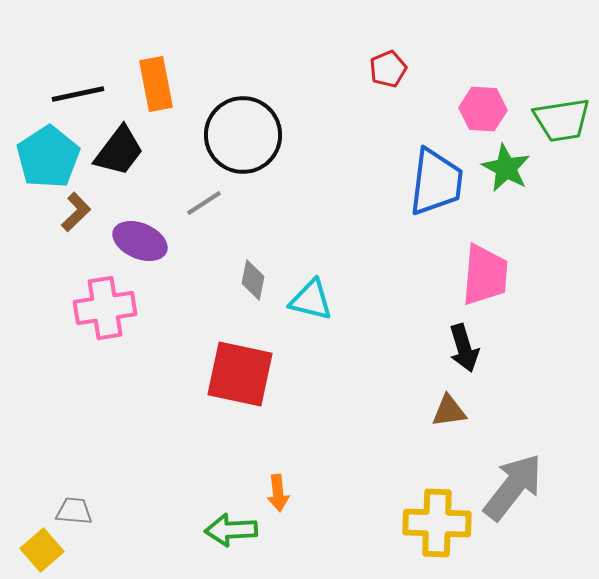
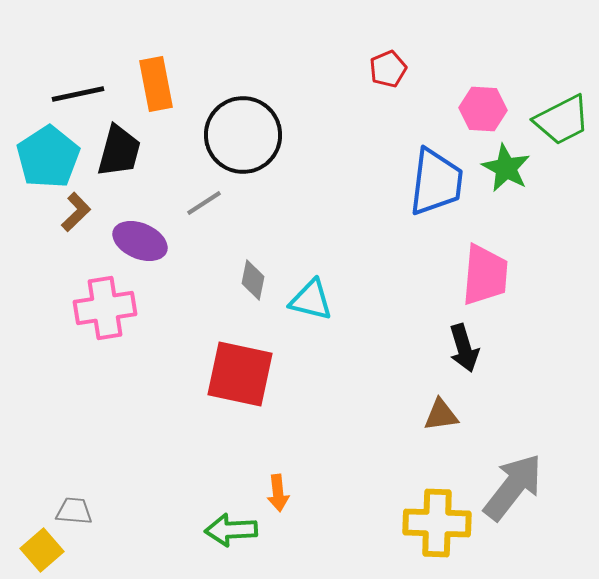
green trapezoid: rotated 18 degrees counterclockwise
black trapezoid: rotated 22 degrees counterclockwise
brown triangle: moved 8 px left, 4 px down
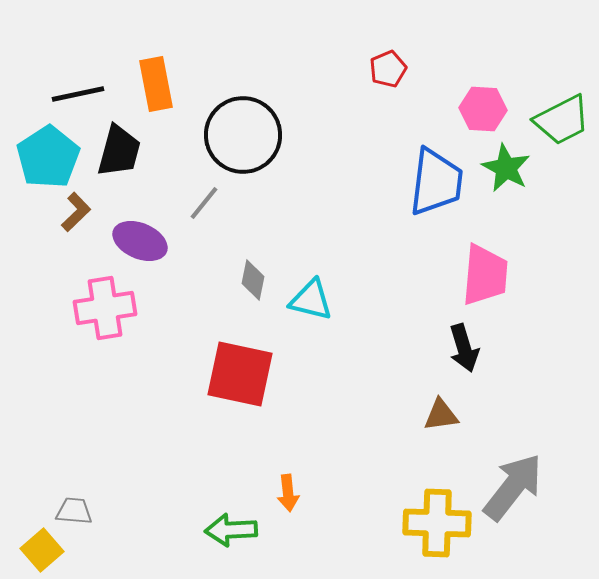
gray line: rotated 18 degrees counterclockwise
orange arrow: moved 10 px right
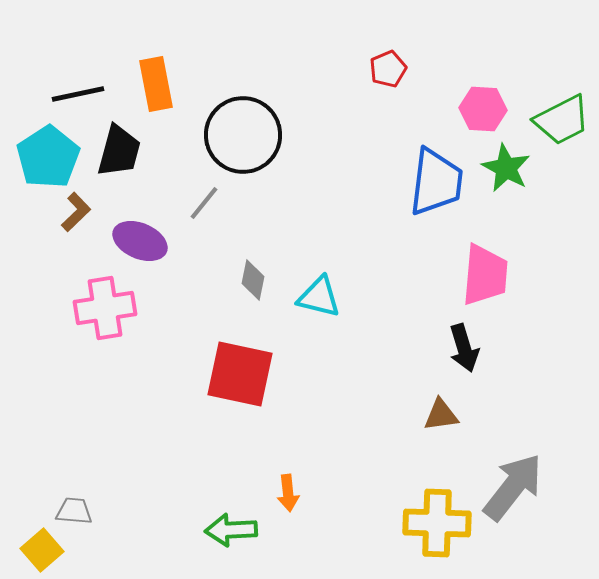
cyan triangle: moved 8 px right, 3 px up
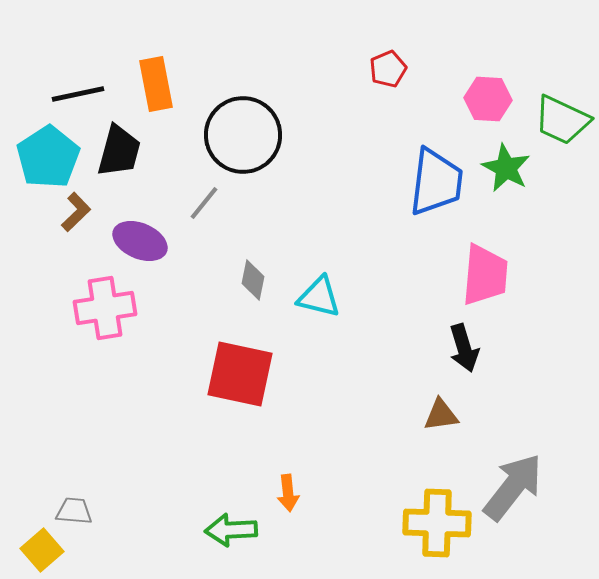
pink hexagon: moved 5 px right, 10 px up
green trapezoid: rotated 52 degrees clockwise
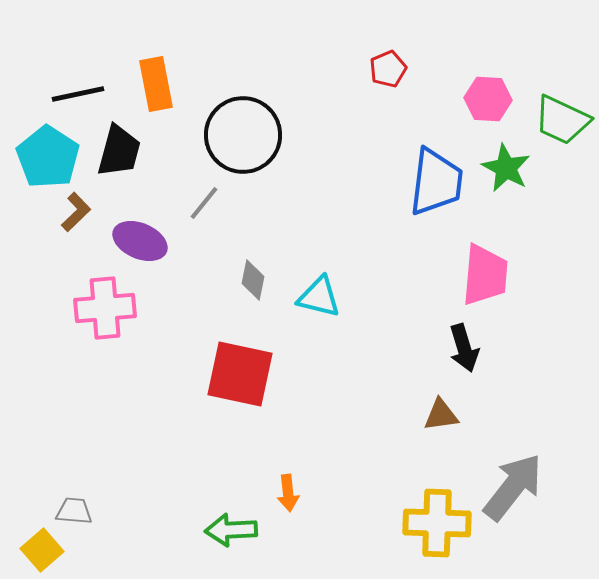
cyan pentagon: rotated 6 degrees counterclockwise
pink cross: rotated 4 degrees clockwise
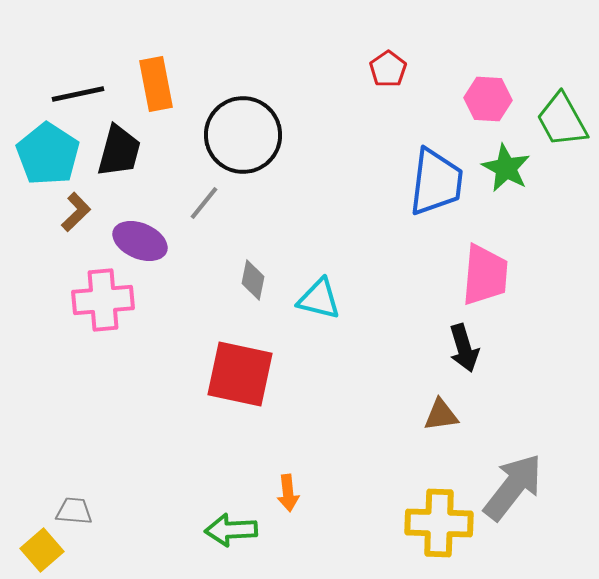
red pentagon: rotated 12 degrees counterclockwise
green trapezoid: rotated 36 degrees clockwise
cyan pentagon: moved 3 px up
cyan triangle: moved 2 px down
pink cross: moved 2 px left, 8 px up
yellow cross: moved 2 px right
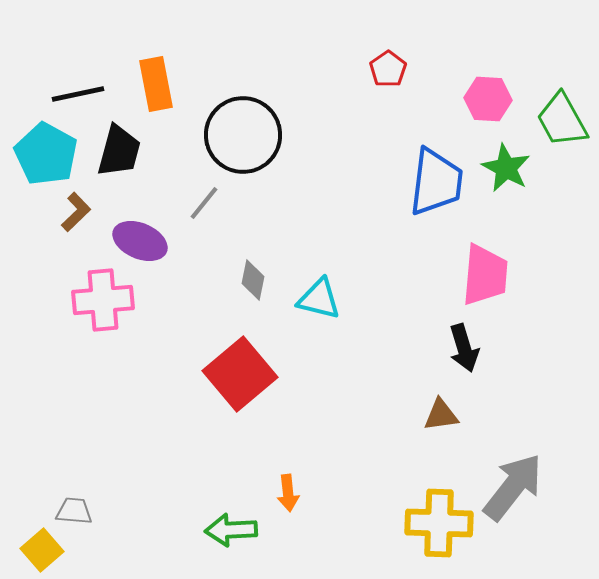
cyan pentagon: moved 2 px left; rotated 4 degrees counterclockwise
red square: rotated 38 degrees clockwise
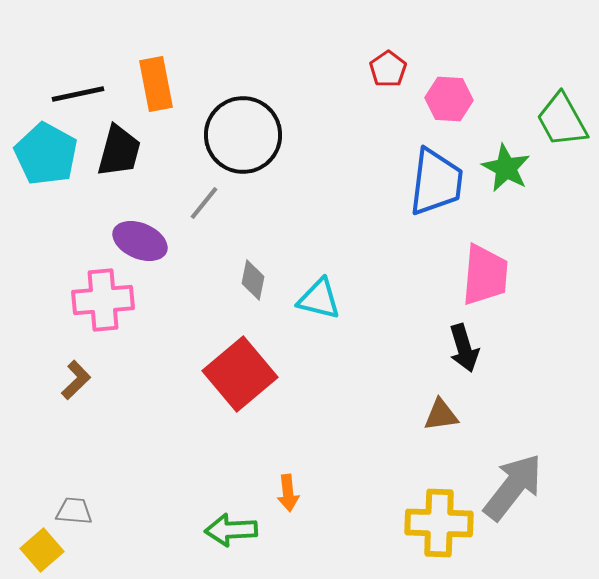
pink hexagon: moved 39 px left
brown L-shape: moved 168 px down
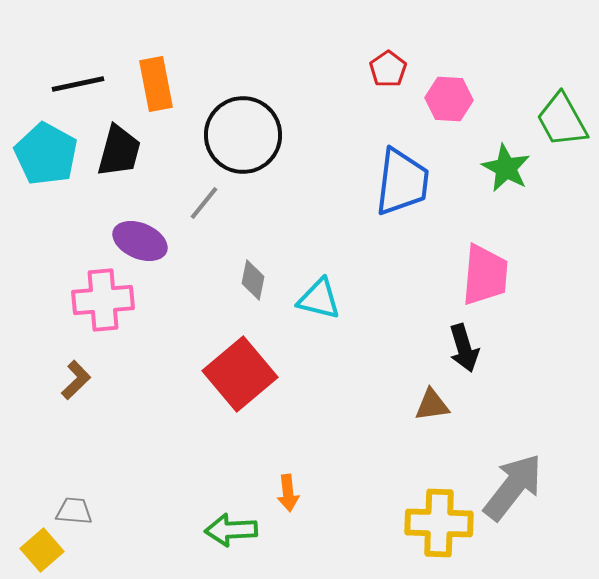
black line: moved 10 px up
blue trapezoid: moved 34 px left
brown triangle: moved 9 px left, 10 px up
